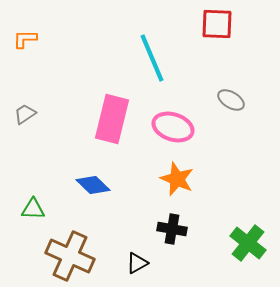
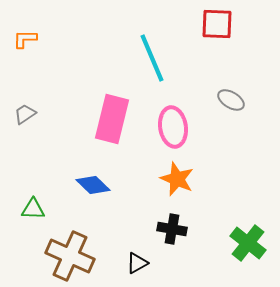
pink ellipse: rotated 63 degrees clockwise
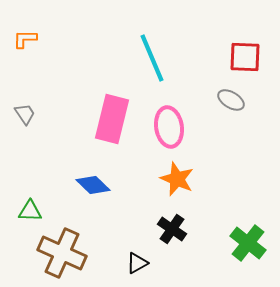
red square: moved 28 px right, 33 px down
gray trapezoid: rotated 90 degrees clockwise
pink ellipse: moved 4 px left
green triangle: moved 3 px left, 2 px down
black cross: rotated 24 degrees clockwise
brown cross: moved 8 px left, 3 px up
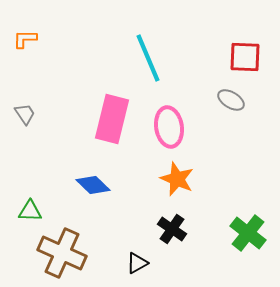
cyan line: moved 4 px left
green cross: moved 10 px up
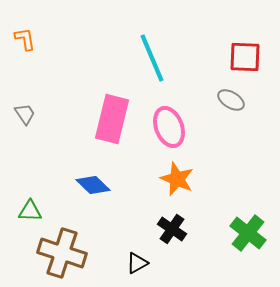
orange L-shape: rotated 80 degrees clockwise
cyan line: moved 4 px right
pink ellipse: rotated 12 degrees counterclockwise
brown cross: rotated 6 degrees counterclockwise
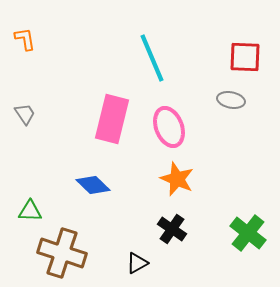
gray ellipse: rotated 20 degrees counterclockwise
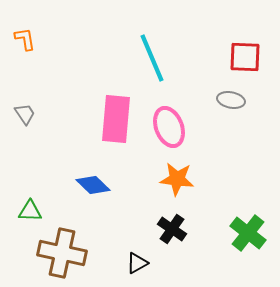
pink rectangle: moved 4 px right; rotated 9 degrees counterclockwise
orange star: rotated 16 degrees counterclockwise
brown cross: rotated 6 degrees counterclockwise
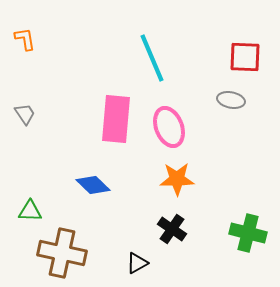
orange star: rotated 8 degrees counterclockwise
green cross: rotated 24 degrees counterclockwise
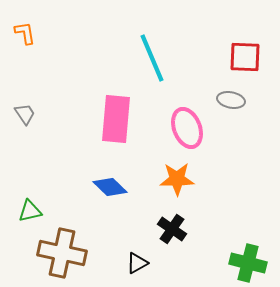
orange L-shape: moved 6 px up
pink ellipse: moved 18 px right, 1 px down
blue diamond: moved 17 px right, 2 px down
green triangle: rotated 15 degrees counterclockwise
green cross: moved 30 px down
